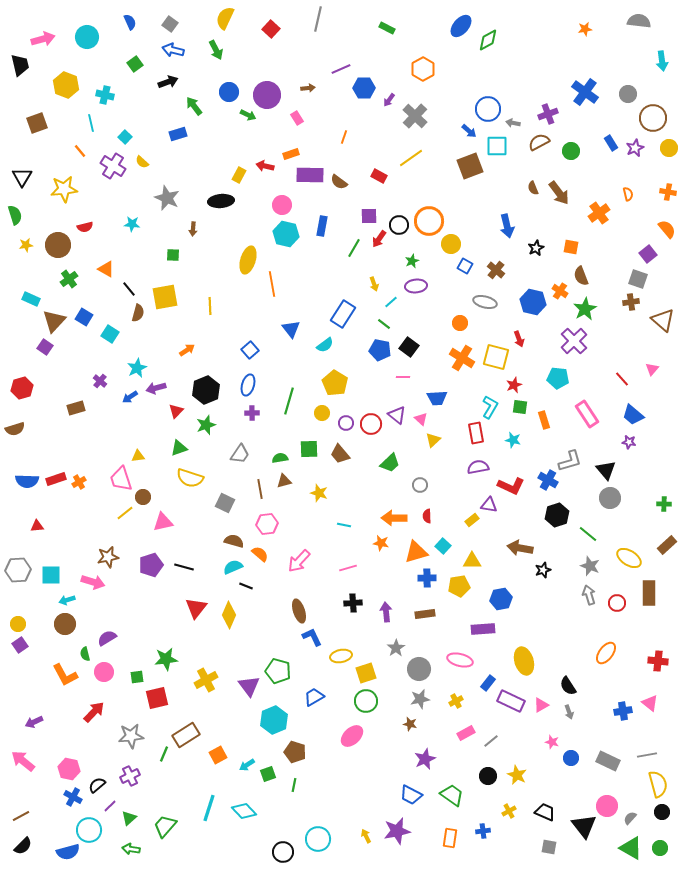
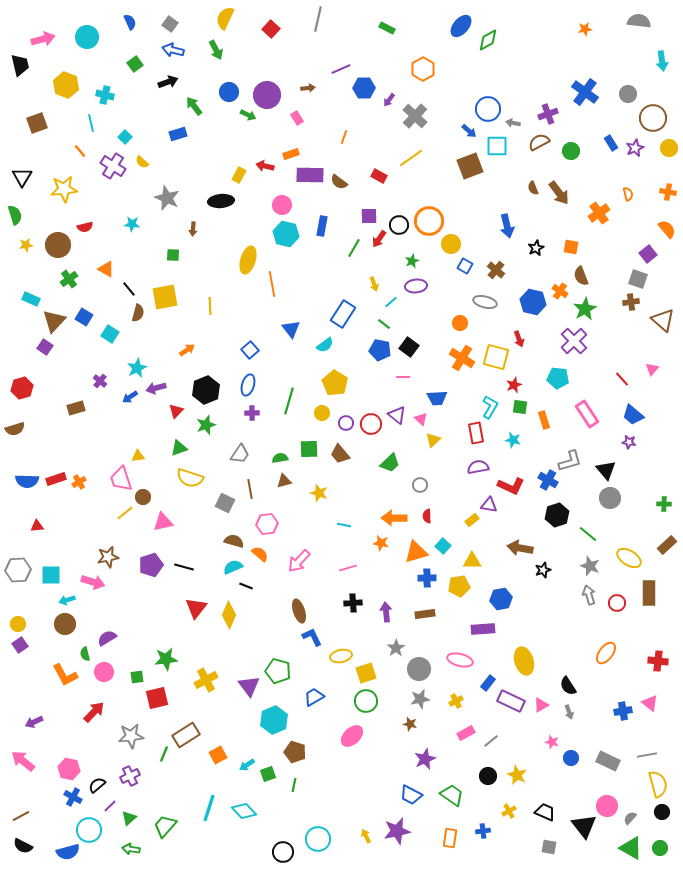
brown line at (260, 489): moved 10 px left
black semicircle at (23, 846): rotated 72 degrees clockwise
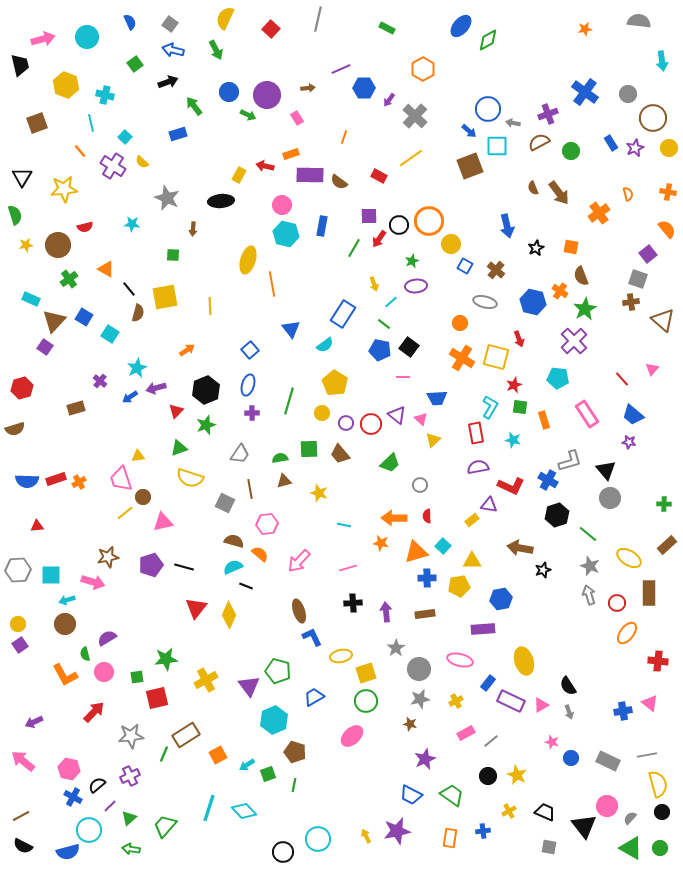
orange ellipse at (606, 653): moved 21 px right, 20 px up
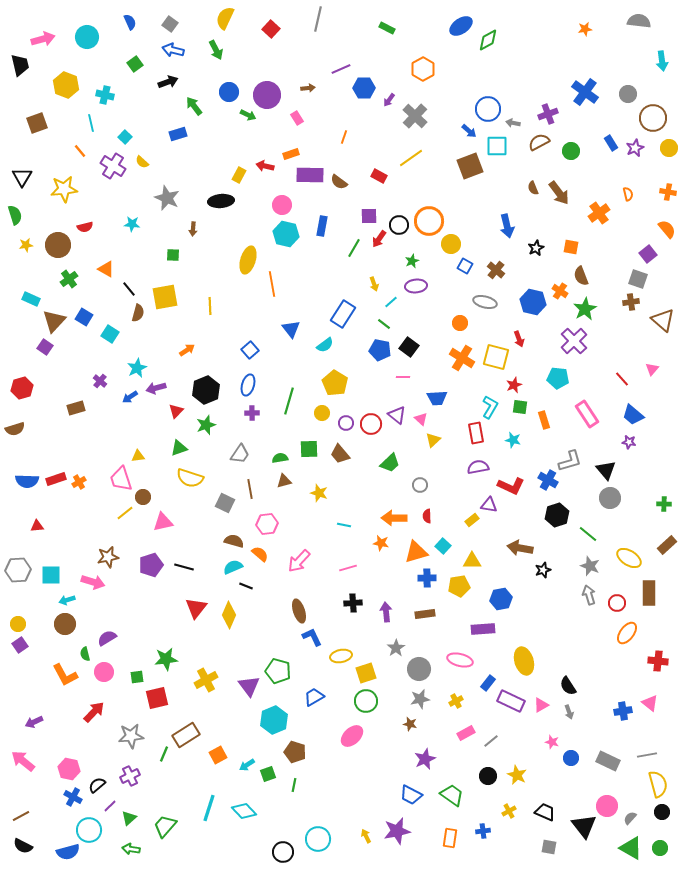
blue ellipse at (461, 26): rotated 15 degrees clockwise
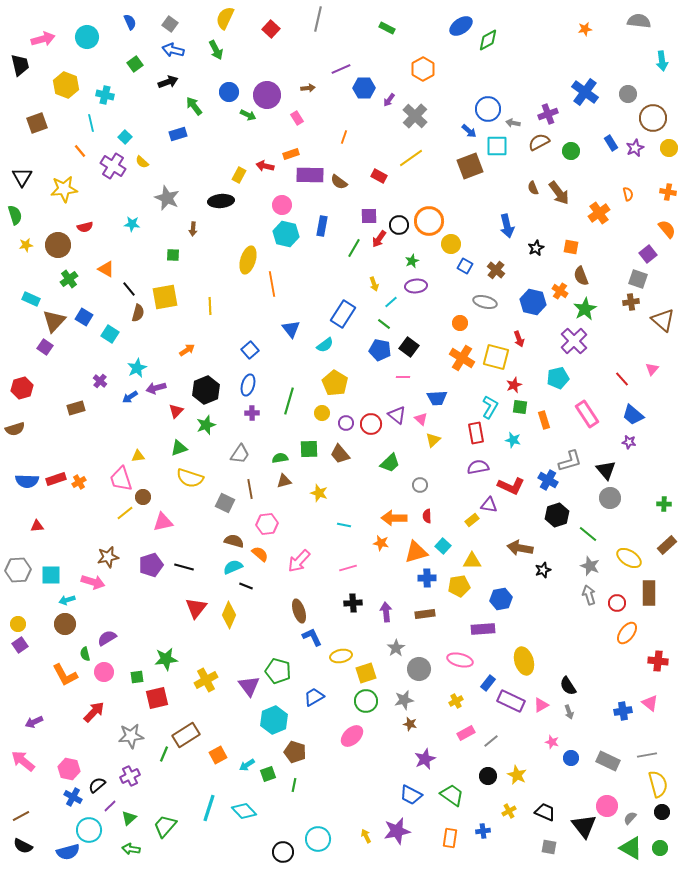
cyan pentagon at (558, 378): rotated 20 degrees counterclockwise
gray star at (420, 699): moved 16 px left, 1 px down
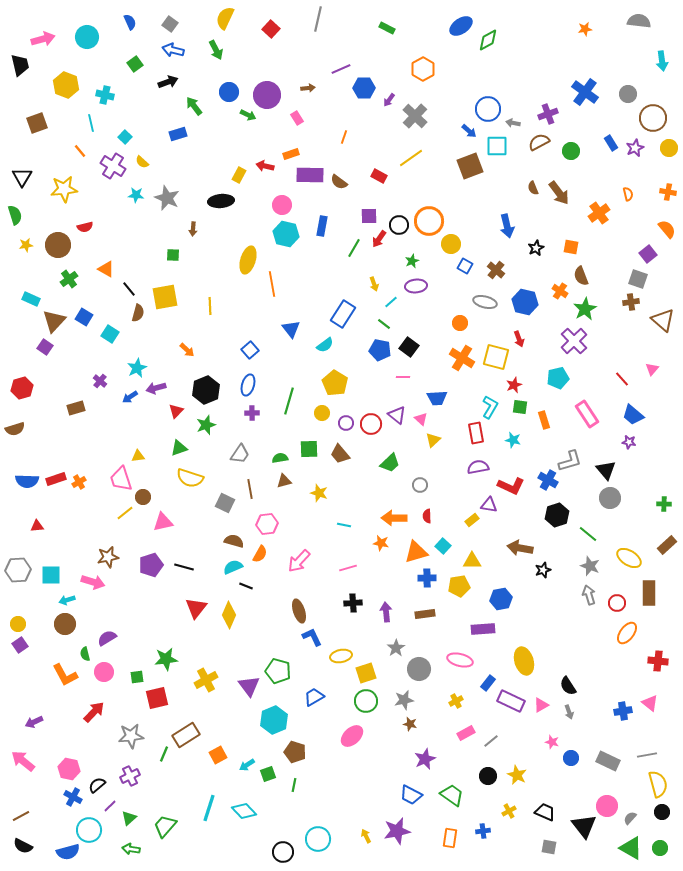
cyan star at (132, 224): moved 4 px right, 29 px up
blue hexagon at (533, 302): moved 8 px left
orange arrow at (187, 350): rotated 77 degrees clockwise
orange semicircle at (260, 554): rotated 78 degrees clockwise
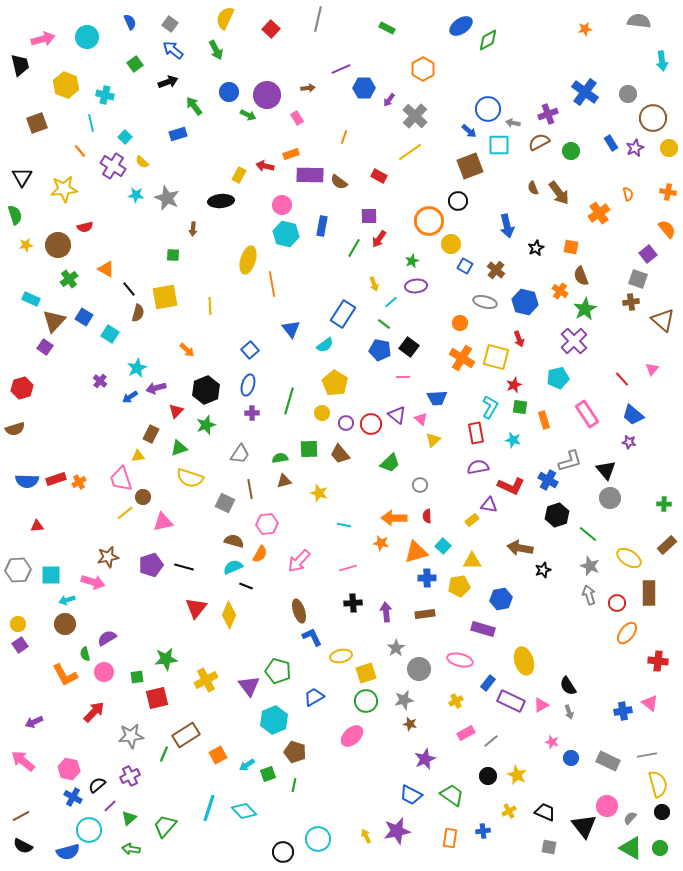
blue arrow at (173, 50): rotated 25 degrees clockwise
cyan square at (497, 146): moved 2 px right, 1 px up
yellow line at (411, 158): moved 1 px left, 6 px up
black circle at (399, 225): moved 59 px right, 24 px up
brown rectangle at (76, 408): moved 75 px right, 26 px down; rotated 48 degrees counterclockwise
purple rectangle at (483, 629): rotated 20 degrees clockwise
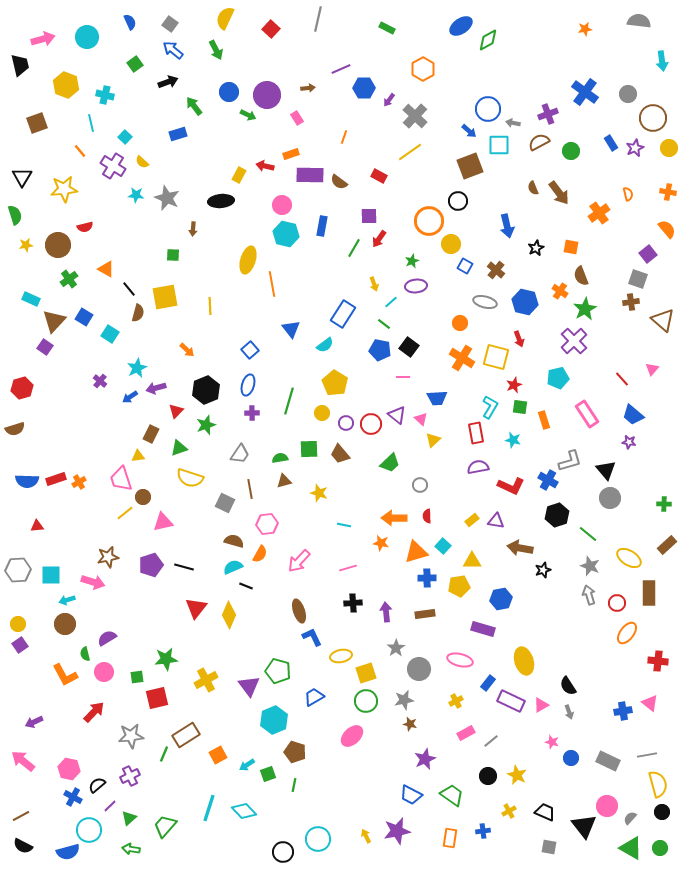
purple triangle at (489, 505): moved 7 px right, 16 px down
